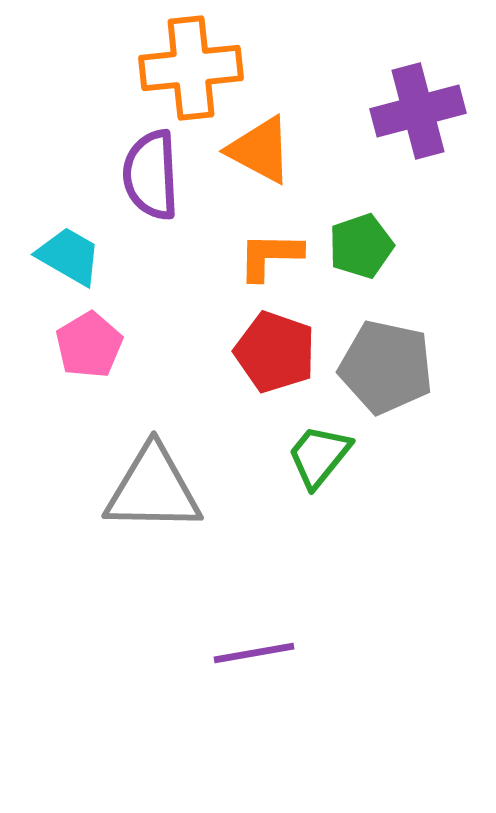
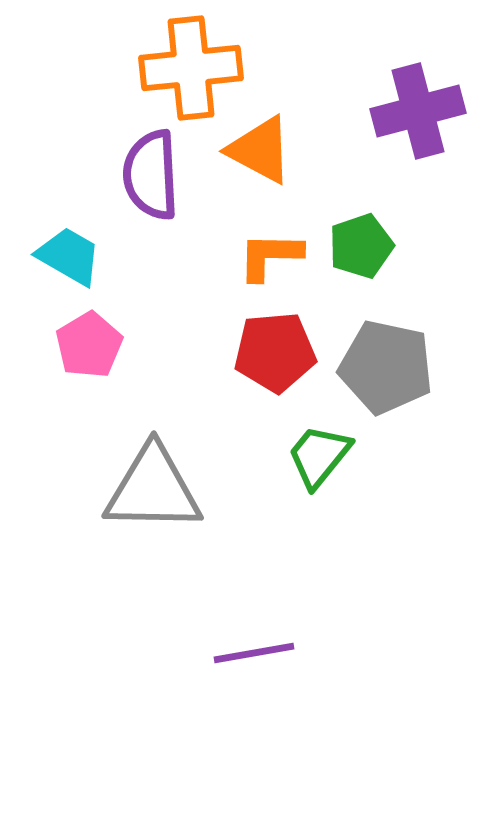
red pentagon: rotated 24 degrees counterclockwise
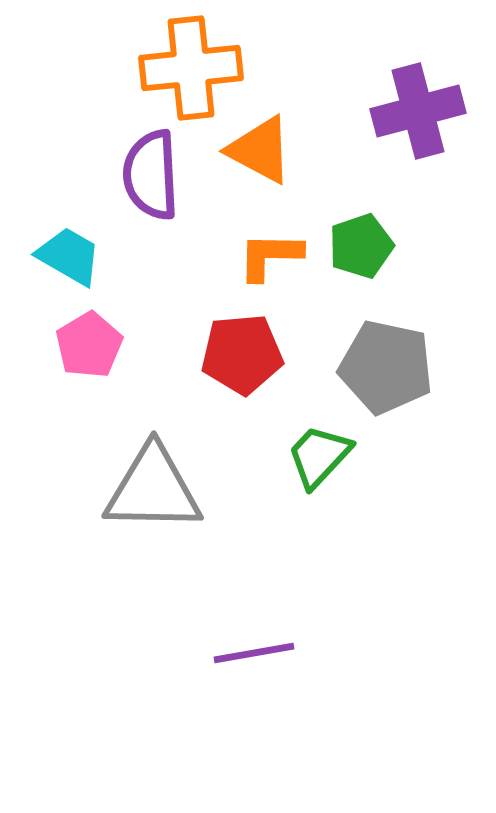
red pentagon: moved 33 px left, 2 px down
green trapezoid: rotated 4 degrees clockwise
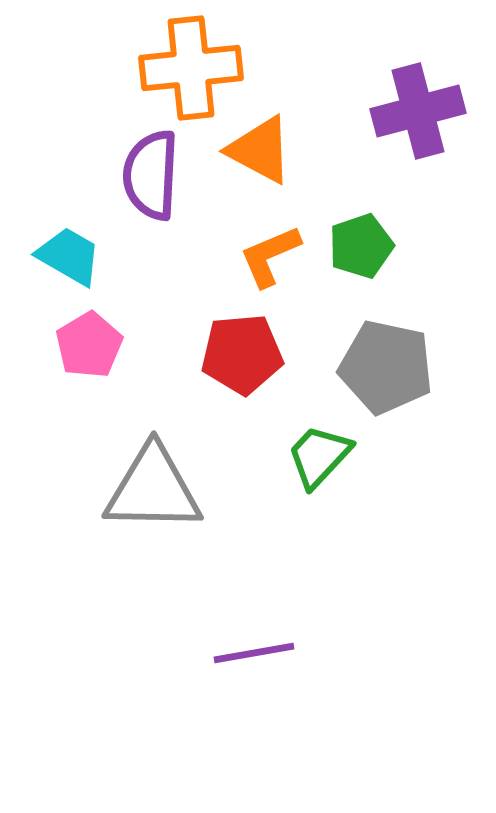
purple semicircle: rotated 6 degrees clockwise
orange L-shape: rotated 24 degrees counterclockwise
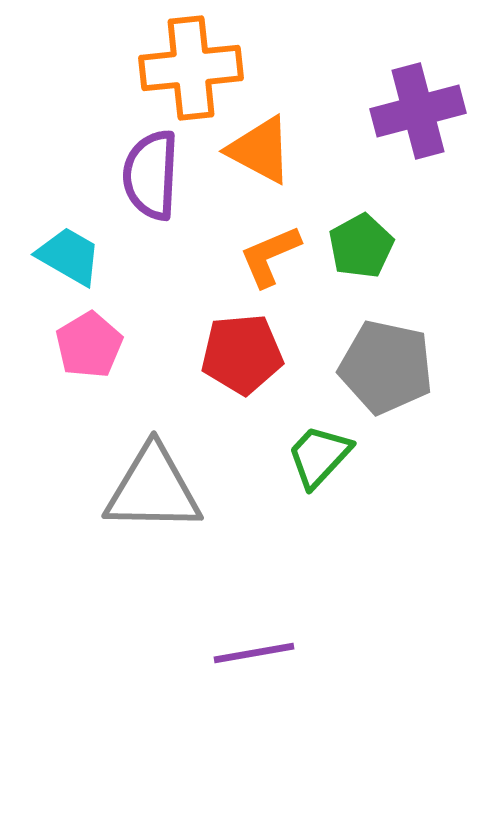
green pentagon: rotated 10 degrees counterclockwise
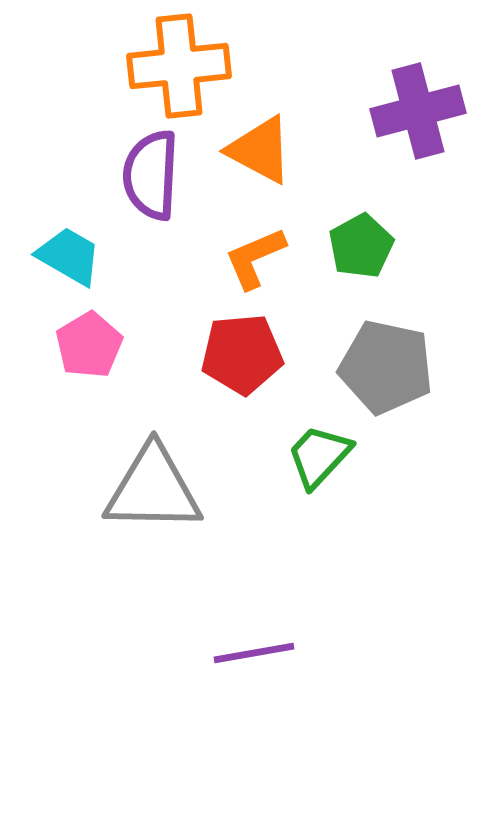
orange cross: moved 12 px left, 2 px up
orange L-shape: moved 15 px left, 2 px down
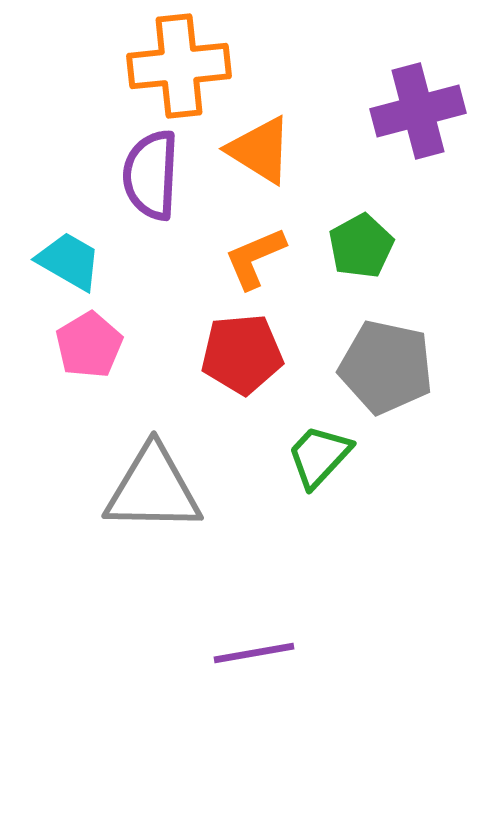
orange triangle: rotated 4 degrees clockwise
cyan trapezoid: moved 5 px down
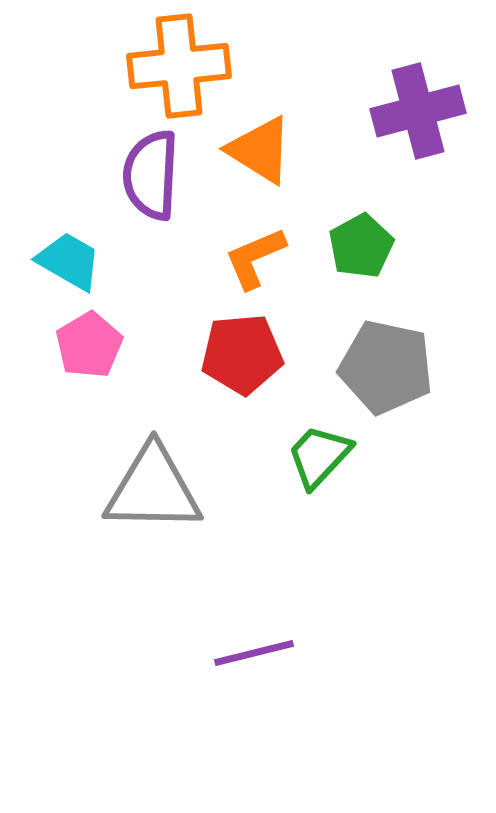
purple line: rotated 4 degrees counterclockwise
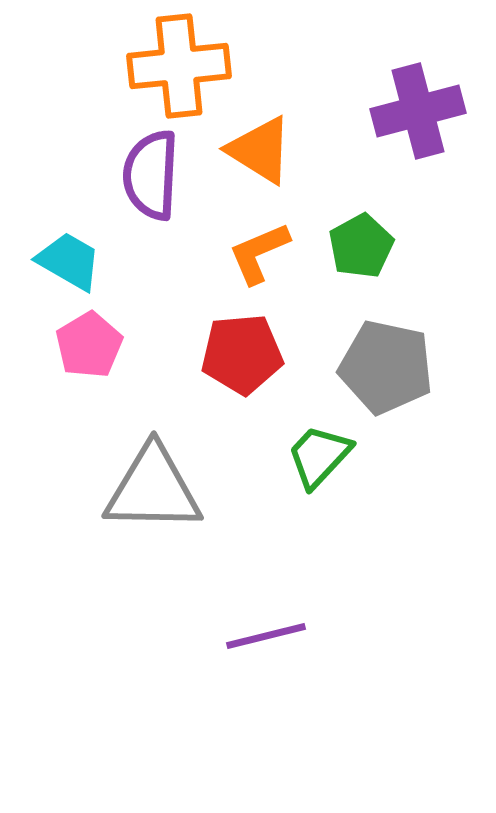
orange L-shape: moved 4 px right, 5 px up
purple line: moved 12 px right, 17 px up
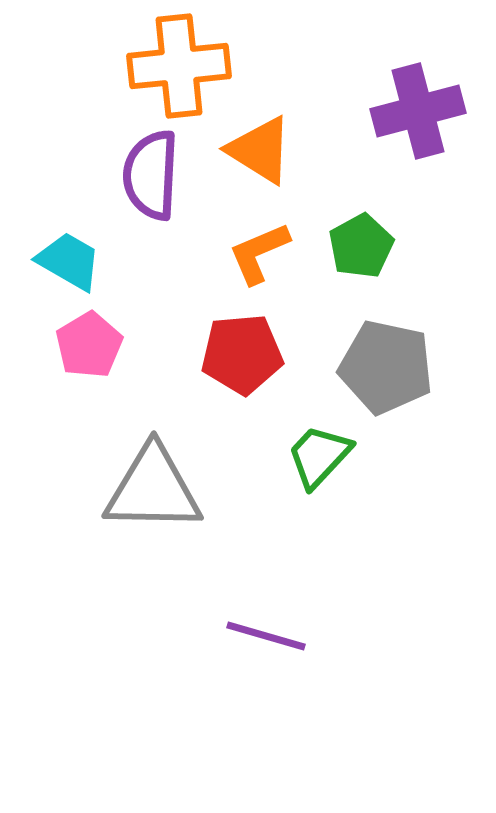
purple line: rotated 30 degrees clockwise
